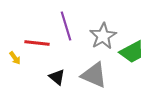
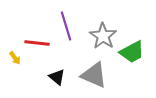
gray star: rotated 8 degrees counterclockwise
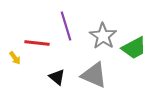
green trapezoid: moved 2 px right, 4 px up
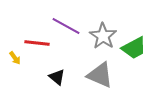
purple line: rotated 44 degrees counterclockwise
gray triangle: moved 6 px right
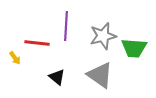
purple line: rotated 64 degrees clockwise
gray star: rotated 24 degrees clockwise
green trapezoid: rotated 32 degrees clockwise
gray triangle: rotated 12 degrees clockwise
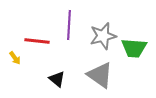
purple line: moved 3 px right, 1 px up
red line: moved 2 px up
black triangle: moved 2 px down
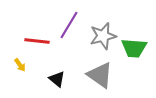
purple line: rotated 28 degrees clockwise
yellow arrow: moved 5 px right, 7 px down
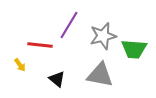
red line: moved 3 px right, 4 px down
green trapezoid: moved 1 px down
gray triangle: rotated 24 degrees counterclockwise
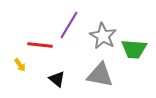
gray star: rotated 28 degrees counterclockwise
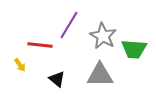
gray triangle: rotated 12 degrees counterclockwise
